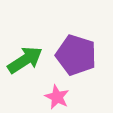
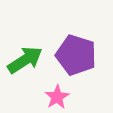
pink star: rotated 15 degrees clockwise
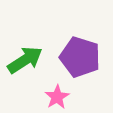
purple pentagon: moved 4 px right, 2 px down
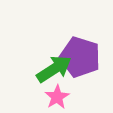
green arrow: moved 29 px right, 9 px down
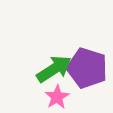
purple pentagon: moved 7 px right, 11 px down
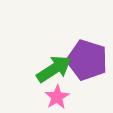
purple pentagon: moved 8 px up
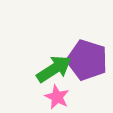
pink star: rotated 15 degrees counterclockwise
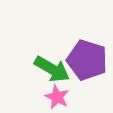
green arrow: moved 2 px left; rotated 63 degrees clockwise
